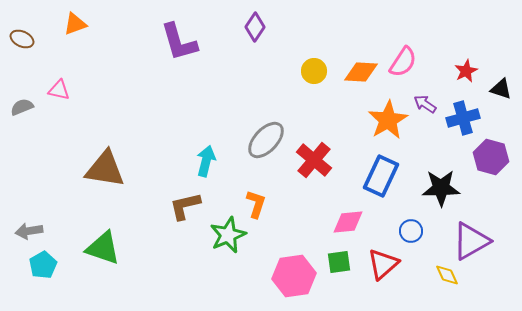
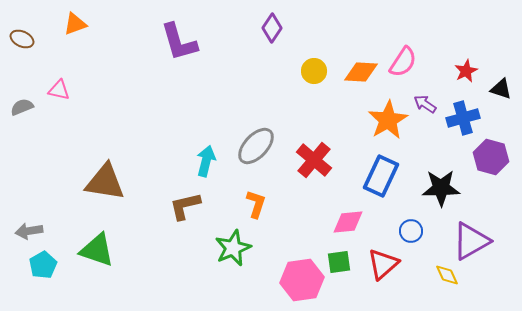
purple diamond: moved 17 px right, 1 px down
gray ellipse: moved 10 px left, 6 px down
brown triangle: moved 13 px down
green star: moved 5 px right, 13 px down
green triangle: moved 6 px left, 2 px down
pink hexagon: moved 8 px right, 4 px down
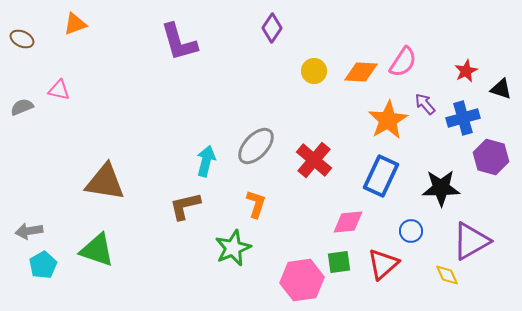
purple arrow: rotated 15 degrees clockwise
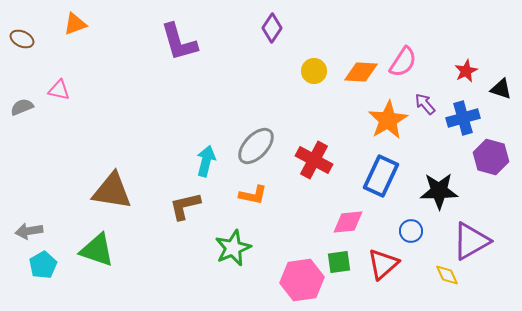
red cross: rotated 12 degrees counterclockwise
brown triangle: moved 7 px right, 9 px down
black star: moved 2 px left, 3 px down
orange L-shape: moved 3 px left, 9 px up; rotated 84 degrees clockwise
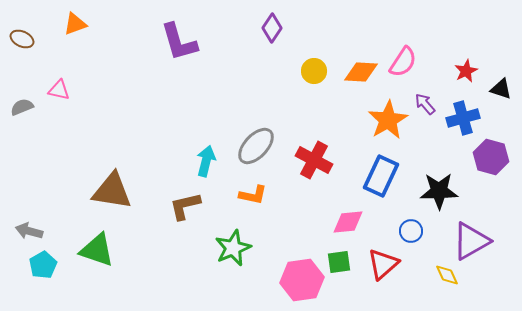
gray arrow: rotated 24 degrees clockwise
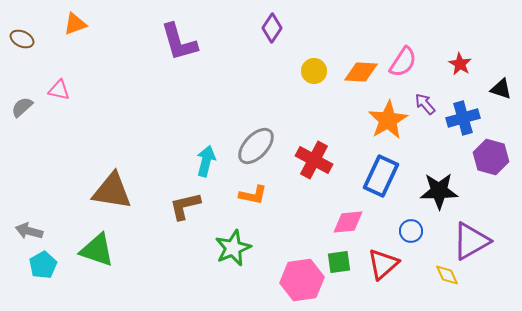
red star: moved 6 px left, 7 px up; rotated 15 degrees counterclockwise
gray semicircle: rotated 20 degrees counterclockwise
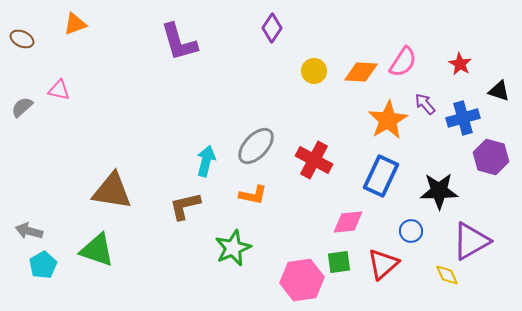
black triangle: moved 2 px left, 2 px down
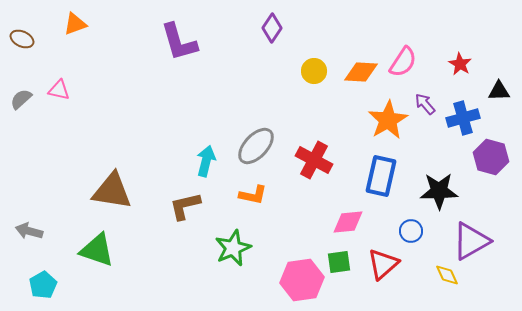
black triangle: rotated 20 degrees counterclockwise
gray semicircle: moved 1 px left, 8 px up
blue rectangle: rotated 12 degrees counterclockwise
cyan pentagon: moved 20 px down
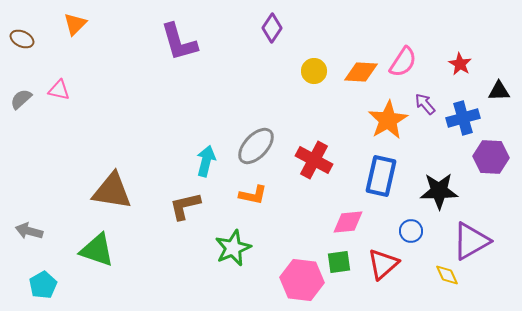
orange triangle: rotated 25 degrees counterclockwise
purple hexagon: rotated 12 degrees counterclockwise
pink hexagon: rotated 15 degrees clockwise
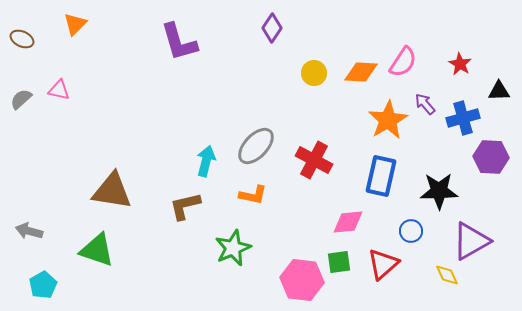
yellow circle: moved 2 px down
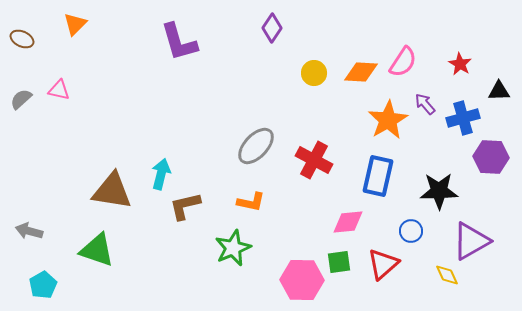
cyan arrow: moved 45 px left, 13 px down
blue rectangle: moved 3 px left
orange L-shape: moved 2 px left, 7 px down
pink hexagon: rotated 6 degrees counterclockwise
